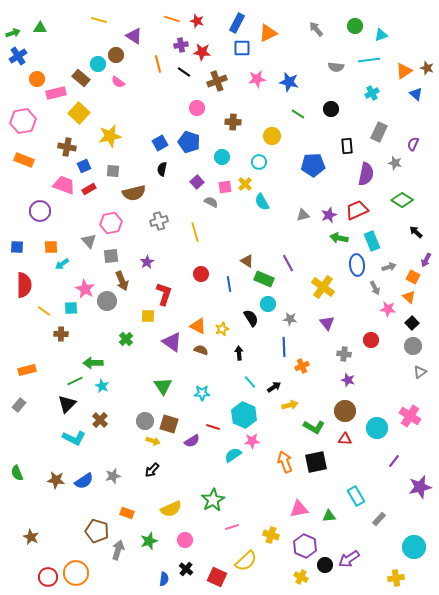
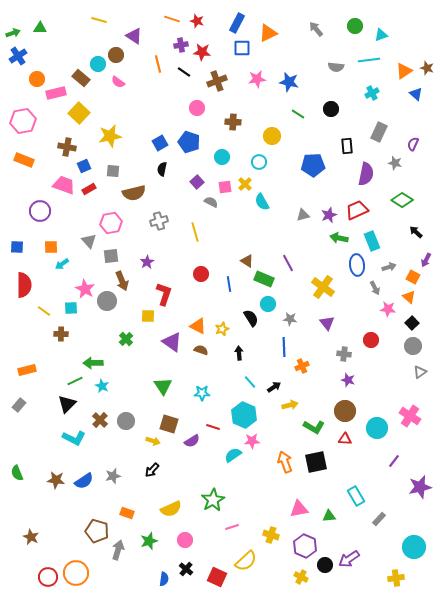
gray circle at (145, 421): moved 19 px left
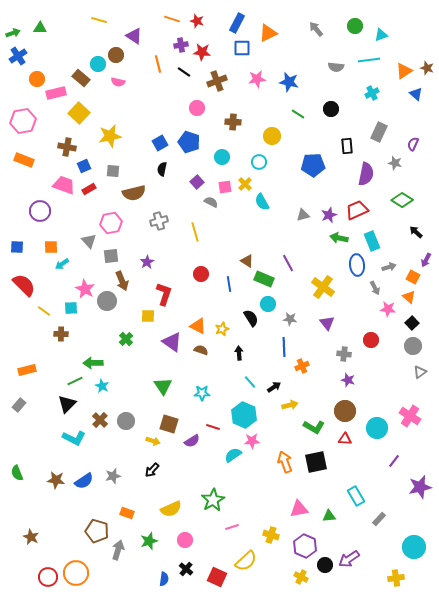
pink semicircle at (118, 82): rotated 24 degrees counterclockwise
red semicircle at (24, 285): rotated 45 degrees counterclockwise
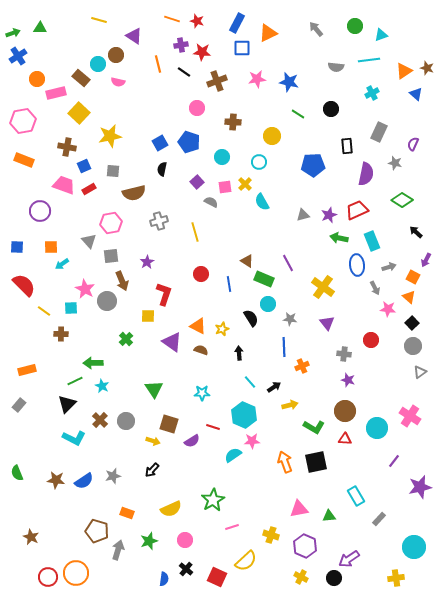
green triangle at (163, 386): moved 9 px left, 3 px down
black circle at (325, 565): moved 9 px right, 13 px down
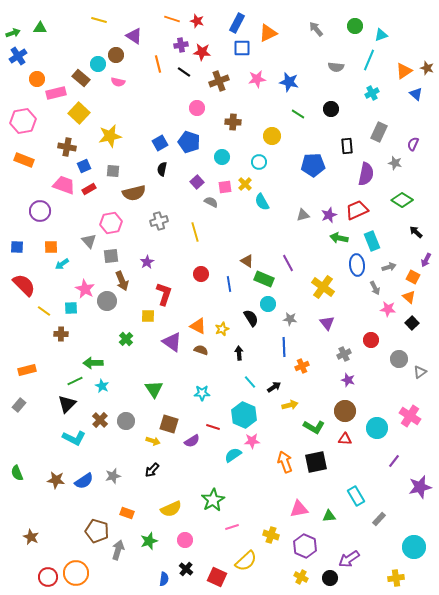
cyan line at (369, 60): rotated 60 degrees counterclockwise
brown cross at (217, 81): moved 2 px right
gray circle at (413, 346): moved 14 px left, 13 px down
gray cross at (344, 354): rotated 32 degrees counterclockwise
black circle at (334, 578): moved 4 px left
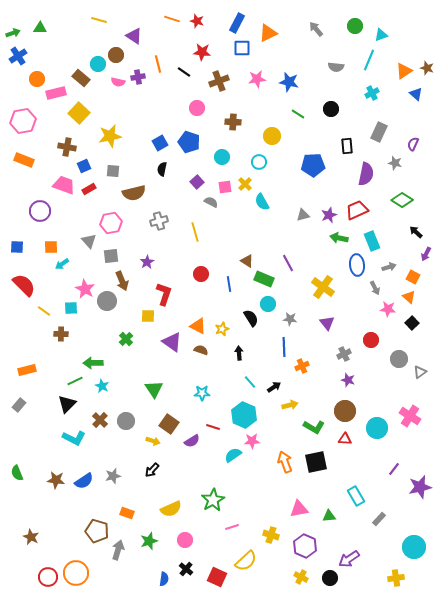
purple cross at (181, 45): moved 43 px left, 32 px down
purple arrow at (426, 260): moved 6 px up
brown square at (169, 424): rotated 18 degrees clockwise
purple line at (394, 461): moved 8 px down
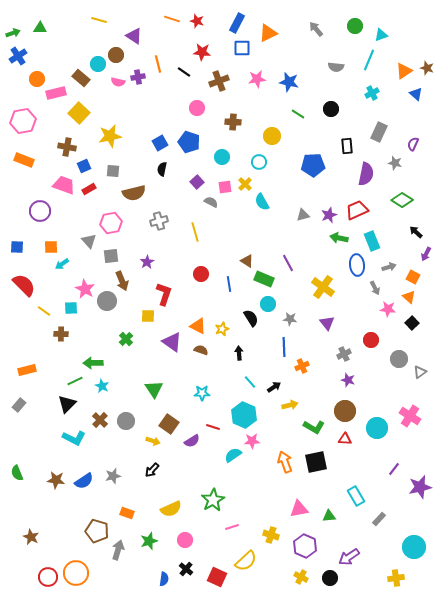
purple arrow at (349, 559): moved 2 px up
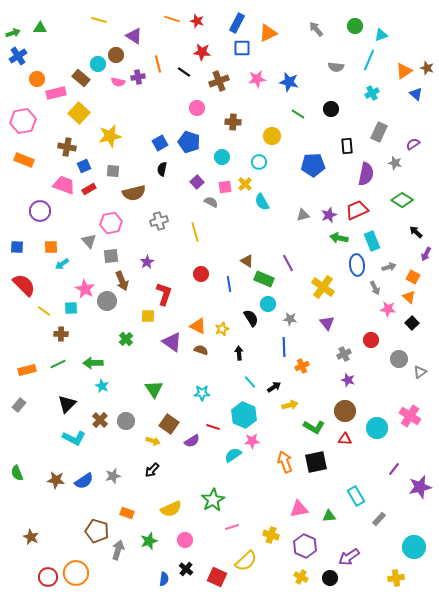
purple semicircle at (413, 144): rotated 32 degrees clockwise
green line at (75, 381): moved 17 px left, 17 px up
